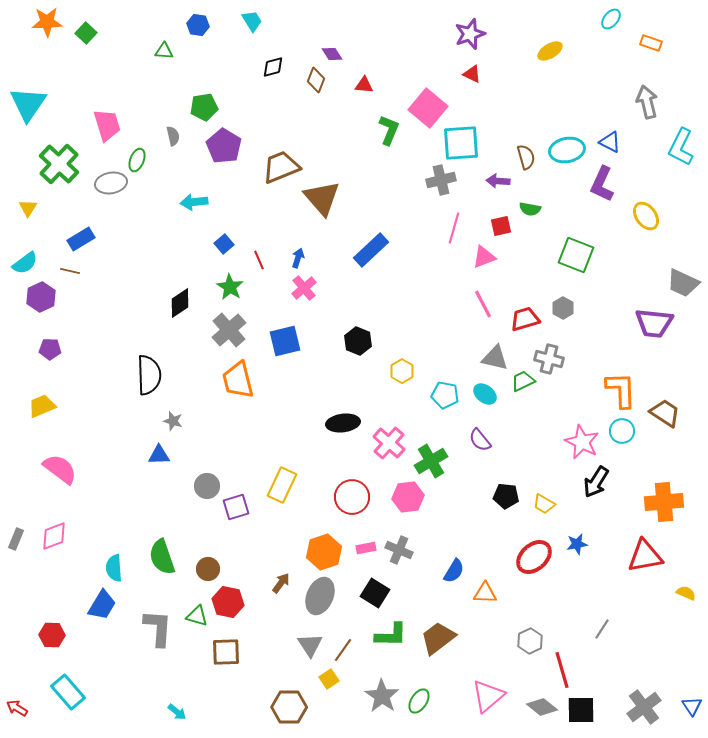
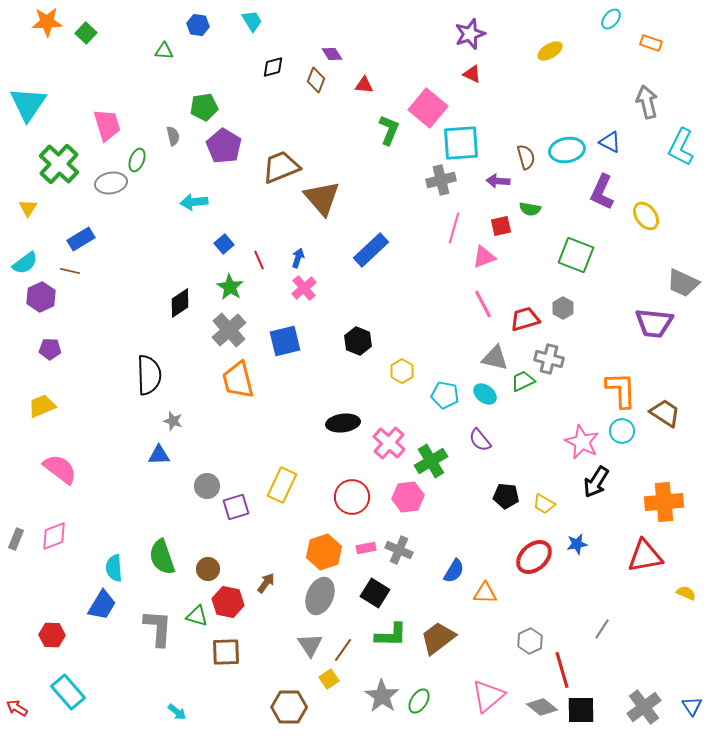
purple L-shape at (602, 184): moved 8 px down
brown arrow at (281, 583): moved 15 px left
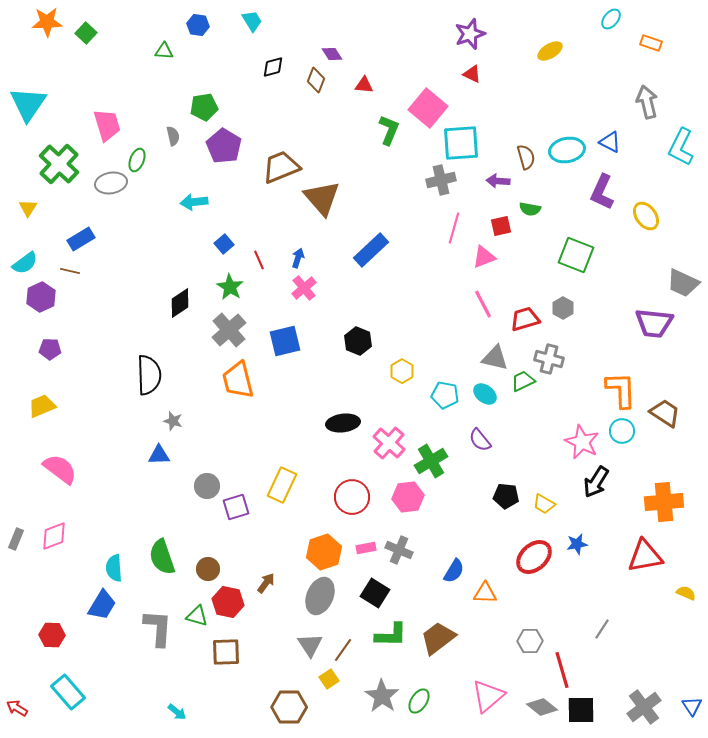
gray hexagon at (530, 641): rotated 25 degrees clockwise
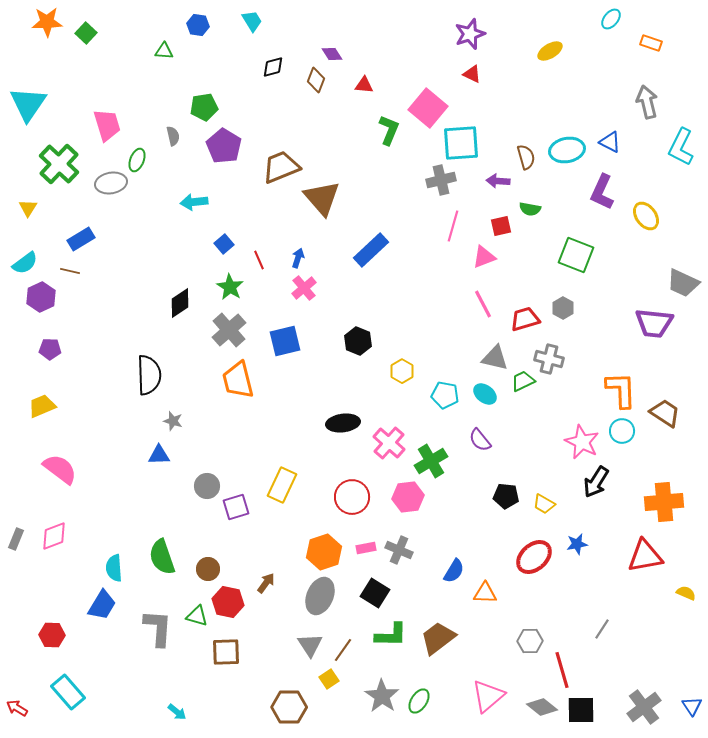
pink line at (454, 228): moved 1 px left, 2 px up
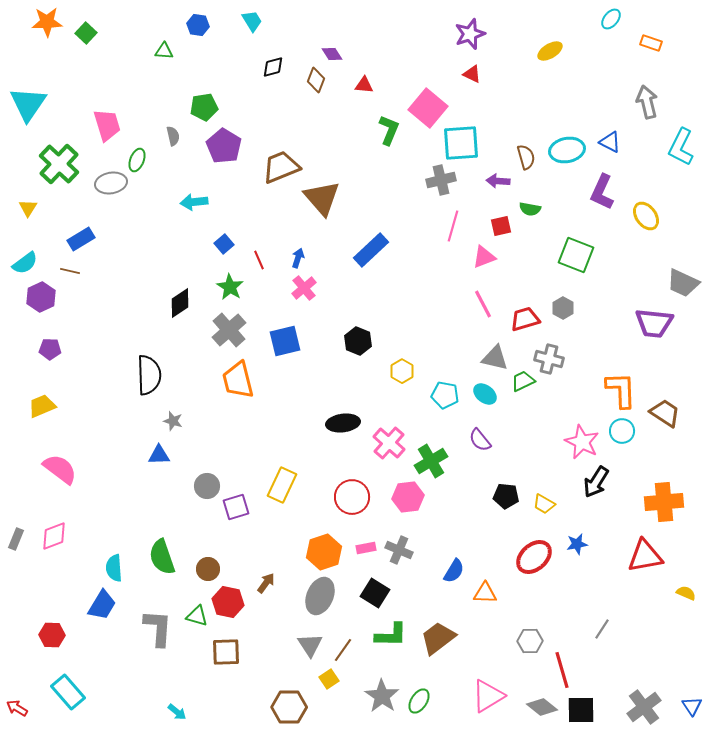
pink triangle at (488, 696): rotated 9 degrees clockwise
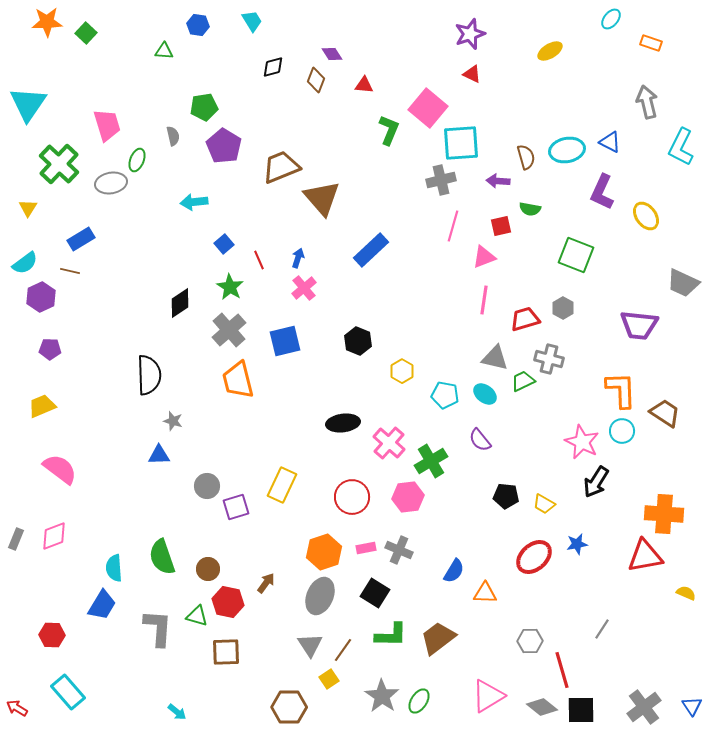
pink line at (483, 304): moved 1 px right, 4 px up; rotated 36 degrees clockwise
purple trapezoid at (654, 323): moved 15 px left, 2 px down
orange cross at (664, 502): moved 12 px down; rotated 9 degrees clockwise
